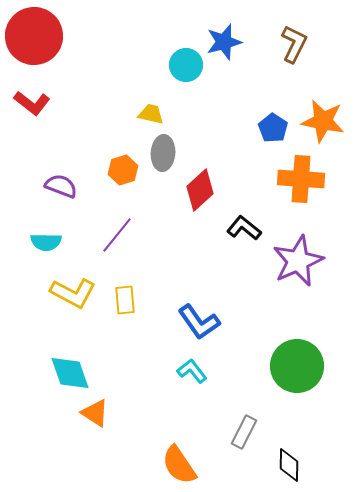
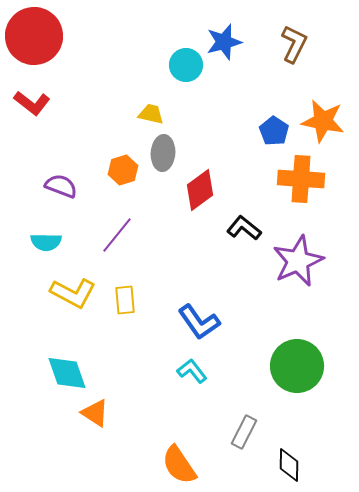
blue pentagon: moved 1 px right, 3 px down
red diamond: rotated 6 degrees clockwise
cyan diamond: moved 3 px left
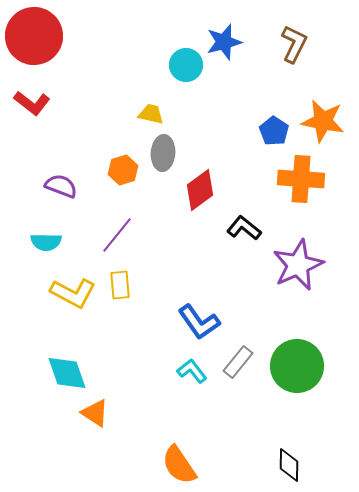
purple star: moved 4 px down
yellow rectangle: moved 5 px left, 15 px up
gray rectangle: moved 6 px left, 70 px up; rotated 12 degrees clockwise
